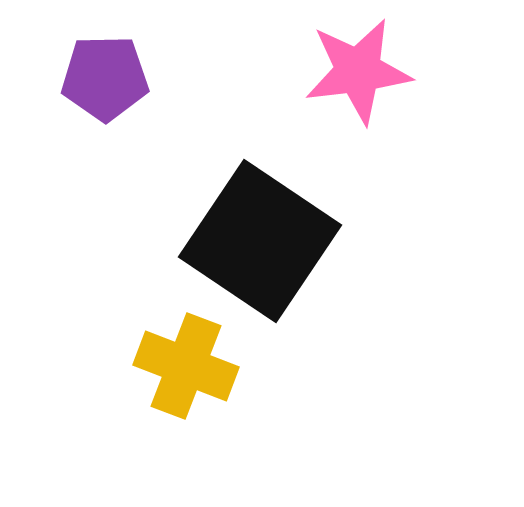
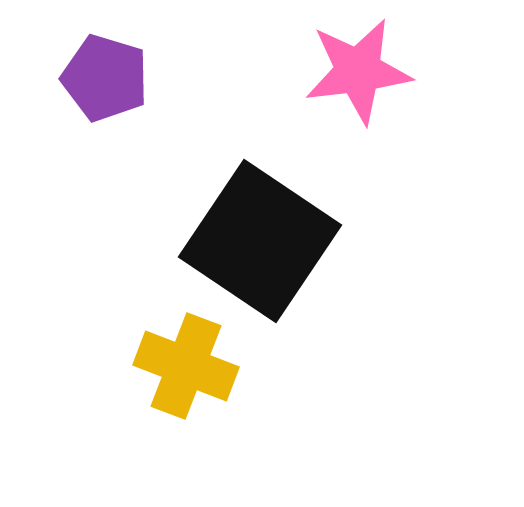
purple pentagon: rotated 18 degrees clockwise
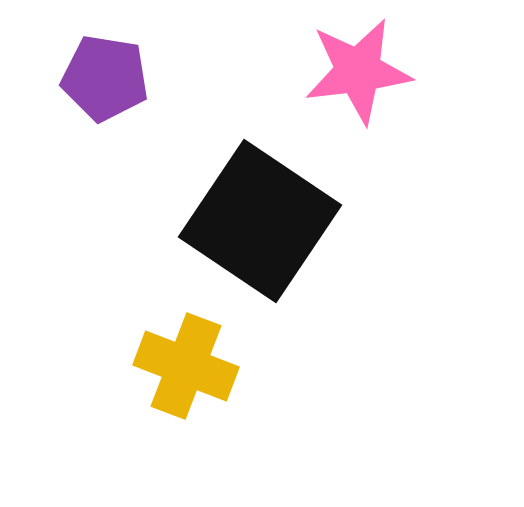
purple pentagon: rotated 8 degrees counterclockwise
black square: moved 20 px up
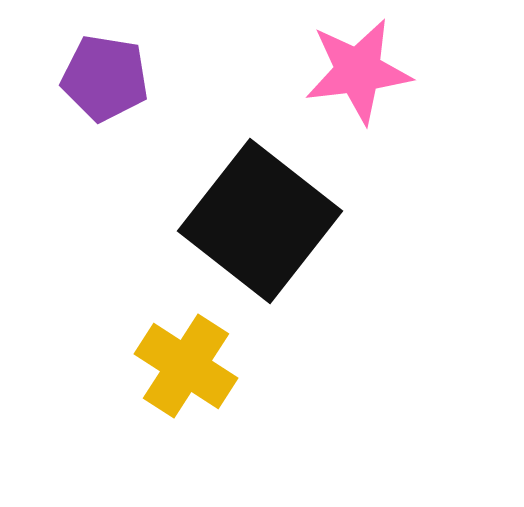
black square: rotated 4 degrees clockwise
yellow cross: rotated 12 degrees clockwise
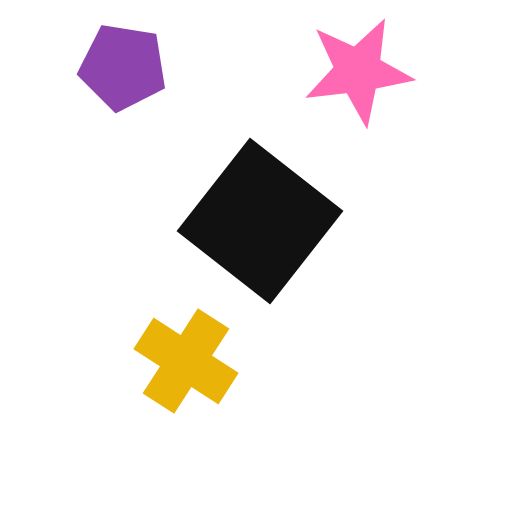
purple pentagon: moved 18 px right, 11 px up
yellow cross: moved 5 px up
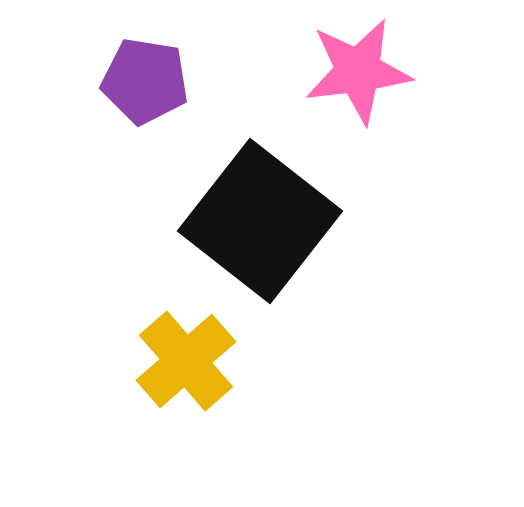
purple pentagon: moved 22 px right, 14 px down
yellow cross: rotated 16 degrees clockwise
